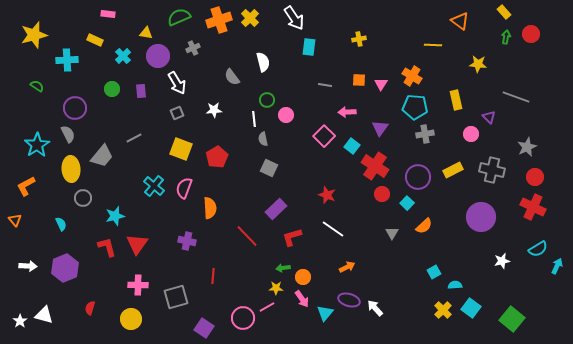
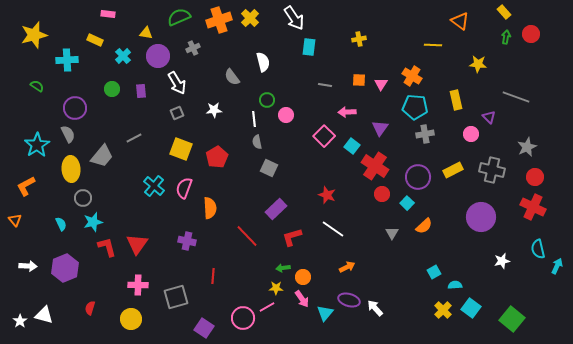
gray semicircle at (263, 139): moved 6 px left, 3 px down
cyan star at (115, 216): moved 22 px left, 6 px down
cyan semicircle at (538, 249): rotated 108 degrees clockwise
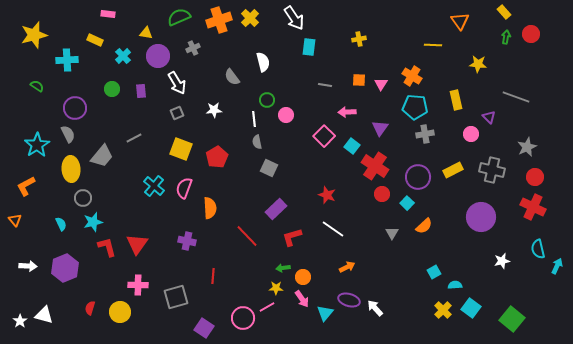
orange triangle at (460, 21): rotated 18 degrees clockwise
yellow circle at (131, 319): moved 11 px left, 7 px up
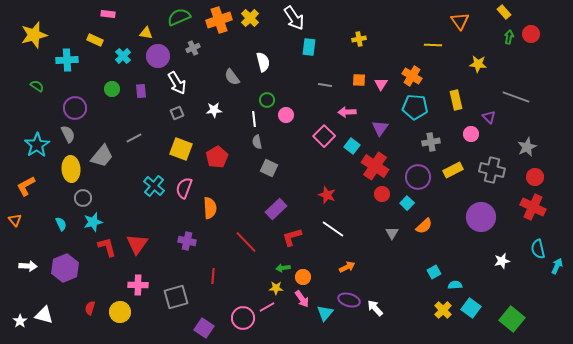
green arrow at (506, 37): moved 3 px right
gray cross at (425, 134): moved 6 px right, 8 px down
red line at (247, 236): moved 1 px left, 6 px down
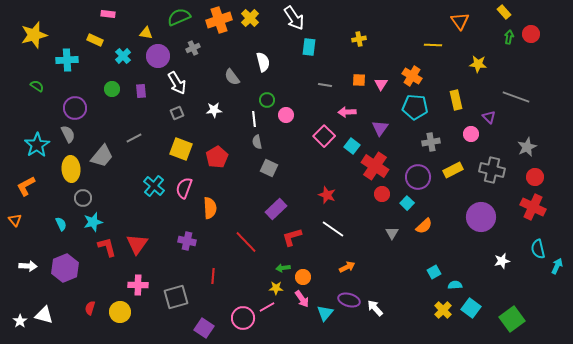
green square at (512, 319): rotated 15 degrees clockwise
